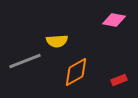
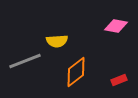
pink diamond: moved 2 px right, 6 px down
orange diamond: rotated 8 degrees counterclockwise
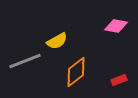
yellow semicircle: rotated 25 degrees counterclockwise
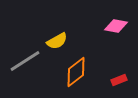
gray line: rotated 12 degrees counterclockwise
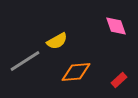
pink diamond: rotated 60 degrees clockwise
orange diamond: rotated 32 degrees clockwise
red rectangle: rotated 21 degrees counterclockwise
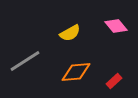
pink diamond: rotated 20 degrees counterclockwise
yellow semicircle: moved 13 px right, 8 px up
red rectangle: moved 5 px left, 1 px down
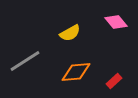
pink diamond: moved 4 px up
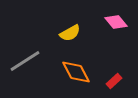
orange diamond: rotated 68 degrees clockwise
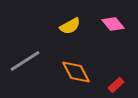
pink diamond: moved 3 px left, 2 px down
yellow semicircle: moved 7 px up
red rectangle: moved 2 px right, 4 px down
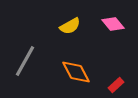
gray line: rotated 28 degrees counterclockwise
